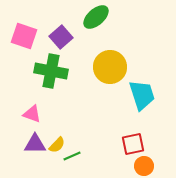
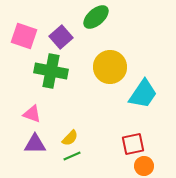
cyan trapezoid: moved 1 px right, 1 px up; rotated 52 degrees clockwise
yellow semicircle: moved 13 px right, 7 px up
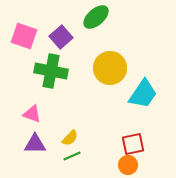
yellow circle: moved 1 px down
orange circle: moved 16 px left, 1 px up
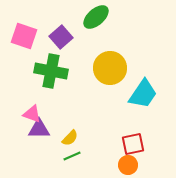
purple triangle: moved 4 px right, 15 px up
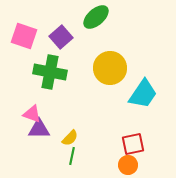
green cross: moved 1 px left, 1 px down
green line: rotated 54 degrees counterclockwise
